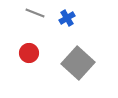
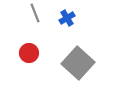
gray line: rotated 48 degrees clockwise
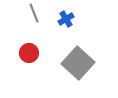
gray line: moved 1 px left
blue cross: moved 1 px left, 1 px down
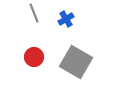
red circle: moved 5 px right, 4 px down
gray square: moved 2 px left, 1 px up; rotated 12 degrees counterclockwise
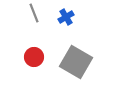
blue cross: moved 2 px up
